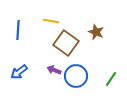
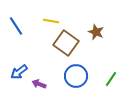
blue line: moved 2 px left, 4 px up; rotated 36 degrees counterclockwise
purple arrow: moved 15 px left, 14 px down
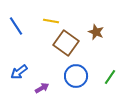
green line: moved 1 px left, 2 px up
purple arrow: moved 3 px right, 4 px down; rotated 128 degrees clockwise
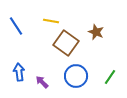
blue arrow: rotated 120 degrees clockwise
purple arrow: moved 6 px up; rotated 104 degrees counterclockwise
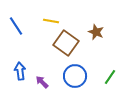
blue arrow: moved 1 px right, 1 px up
blue circle: moved 1 px left
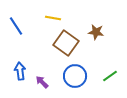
yellow line: moved 2 px right, 3 px up
brown star: rotated 14 degrees counterclockwise
green line: moved 1 px up; rotated 21 degrees clockwise
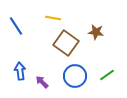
green line: moved 3 px left, 1 px up
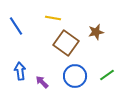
brown star: rotated 21 degrees counterclockwise
